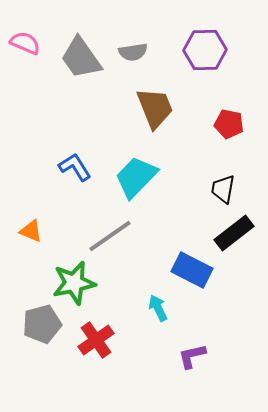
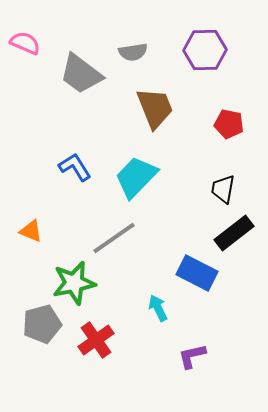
gray trapezoid: moved 16 px down; rotated 18 degrees counterclockwise
gray line: moved 4 px right, 2 px down
blue rectangle: moved 5 px right, 3 px down
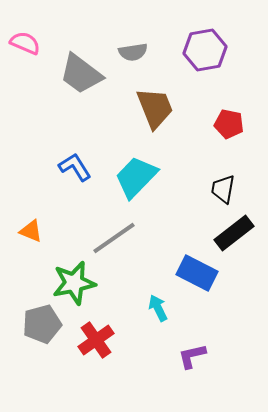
purple hexagon: rotated 9 degrees counterclockwise
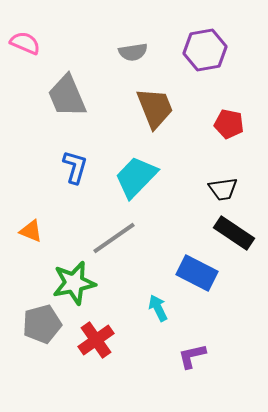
gray trapezoid: moved 14 px left, 22 px down; rotated 30 degrees clockwise
blue L-shape: rotated 48 degrees clockwise
black trapezoid: rotated 108 degrees counterclockwise
black rectangle: rotated 72 degrees clockwise
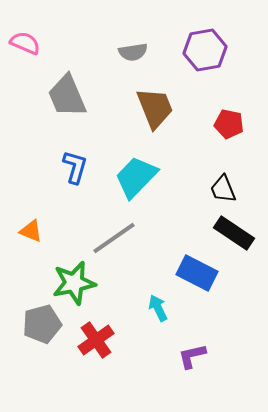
black trapezoid: rotated 76 degrees clockwise
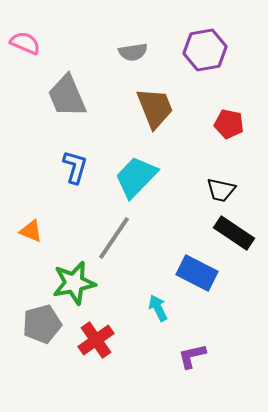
black trapezoid: moved 2 px left, 1 px down; rotated 56 degrees counterclockwise
gray line: rotated 21 degrees counterclockwise
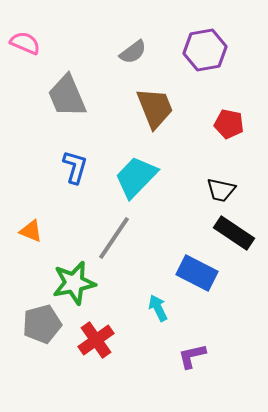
gray semicircle: rotated 28 degrees counterclockwise
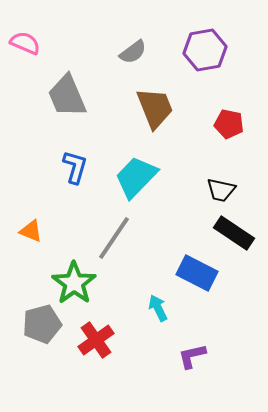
green star: rotated 24 degrees counterclockwise
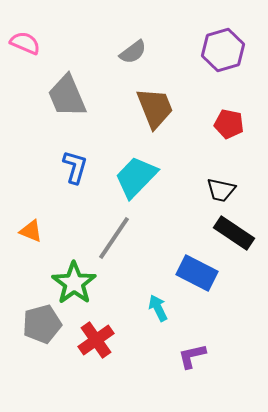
purple hexagon: moved 18 px right; rotated 6 degrees counterclockwise
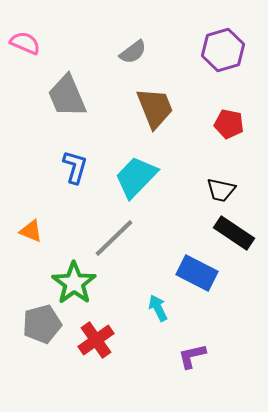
gray line: rotated 12 degrees clockwise
